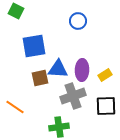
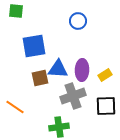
green square: rotated 21 degrees counterclockwise
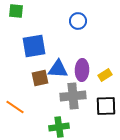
gray cross: rotated 15 degrees clockwise
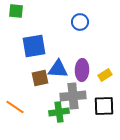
blue circle: moved 2 px right, 1 px down
black square: moved 2 px left
green cross: moved 15 px up
